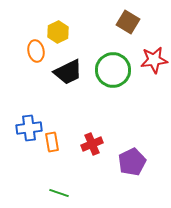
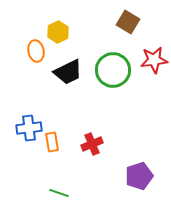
purple pentagon: moved 7 px right, 14 px down; rotated 8 degrees clockwise
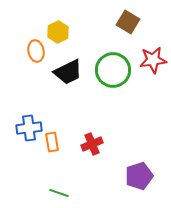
red star: moved 1 px left
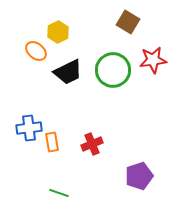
orange ellipse: rotated 40 degrees counterclockwise
